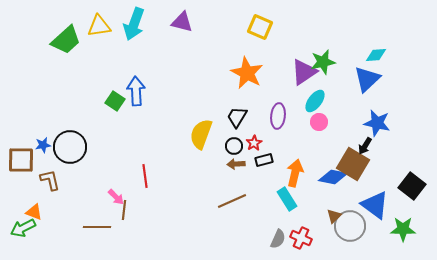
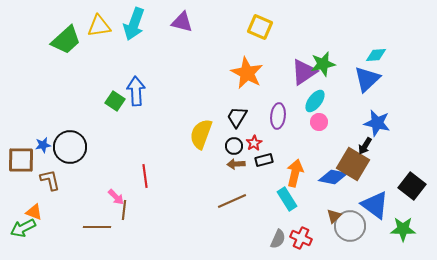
green star at (323, 62): moved 2 px down
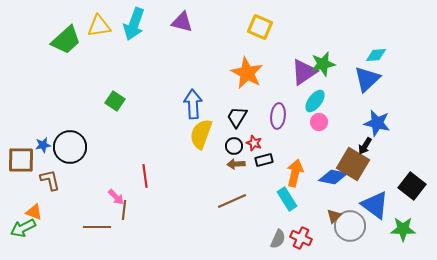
blue arrow at (136, 91): moved 57 px right, 13 px down
red star at (254, 143): rotated 21 degrees counterclockwise
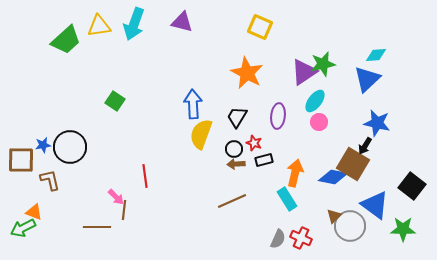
black circle at (234, 146): moved 3 px down
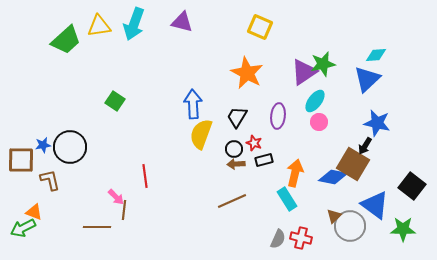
red cross at (301, 238): rotated 10 degrees counterclockwise
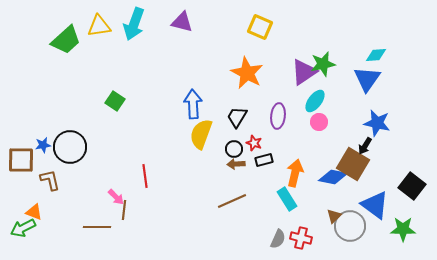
blue triangle at (367, 79): rotated 12 degrees counterclockwise
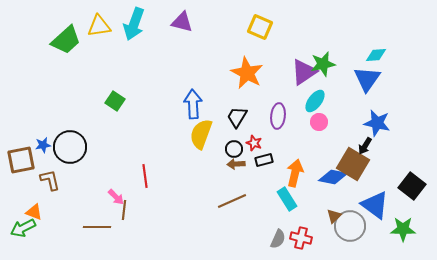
brown square at (21, 160): rotated 12 degrees counterclockwise
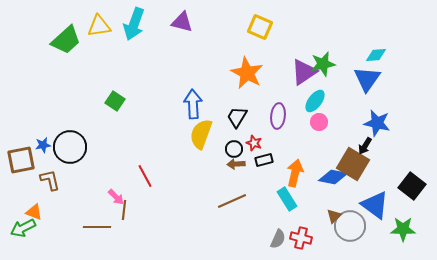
red line at (145, 176): rotated 20 degrees counterclockwise
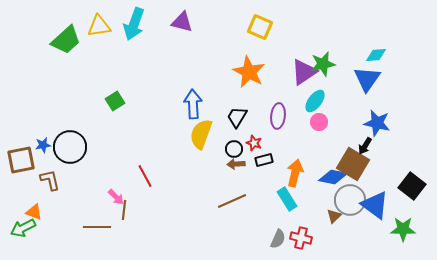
orange star at (247, 73): moved 2 px right, 1 px up
green square at (115, 101): rotated 24 degrees clockwise
gray circle at (350, 226): moved 26 px up
